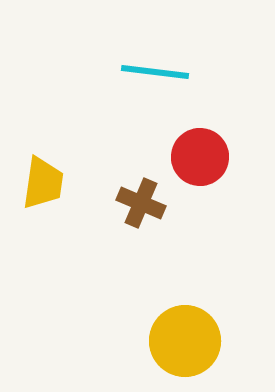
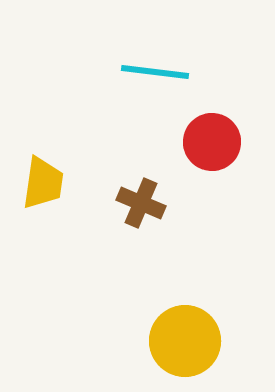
red circle: moved 12 px right, 15 px up
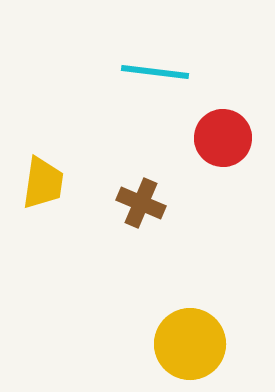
red circle: moved 11 px right, 4 px up
yellow circle: moved 5 px right, 3 px down
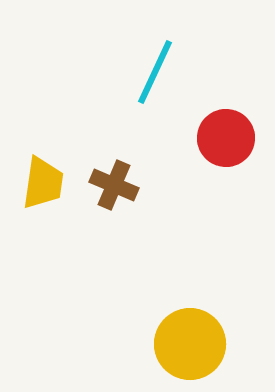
cyan line: rotated 72 degrees counterclockwise
red circle: moved 3 px right
brown cross: moved 27 px left, 18 px up
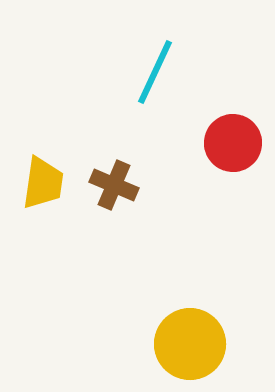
red circle: moved 7 px right, 5 px down
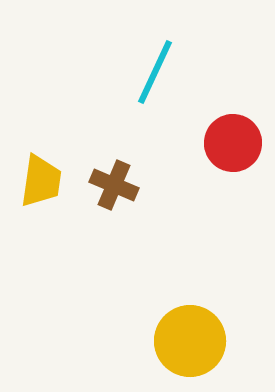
yellow trapezoid: moved 2 px left, 2 px up
yellow circle: moved 3 px up
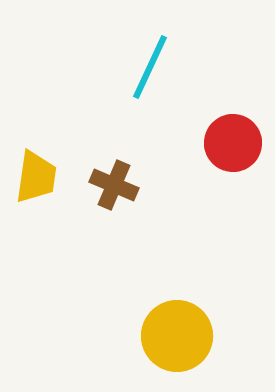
cyan line: moved 5 px left, 5 px up
yellow trapezoid: moved 5 px left, 4 px up
yellow circle: moved 13 px left, 5 px up
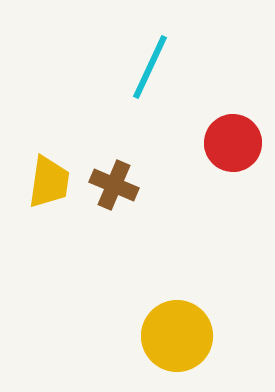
yellow trapezoid: moved 13 px right, 5 px down
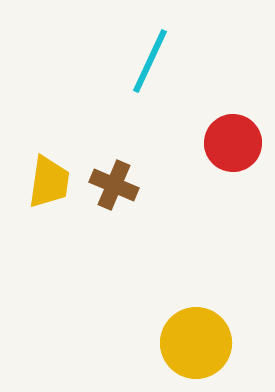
cyan line: moved 6 px up
yellow circle: moved 19 px right, 7 px down
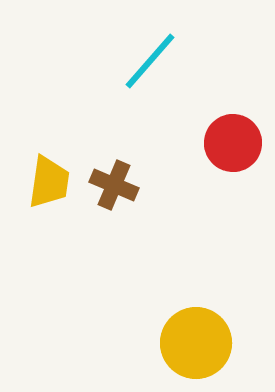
cyan line: rotated 16 degrees clockwise
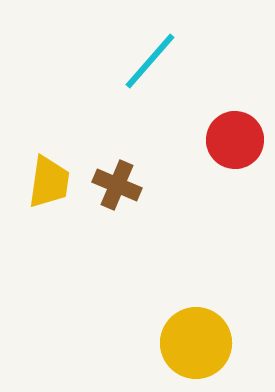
red circle: moved 2 px right, 3 px up
brown cross: moved 3 px right
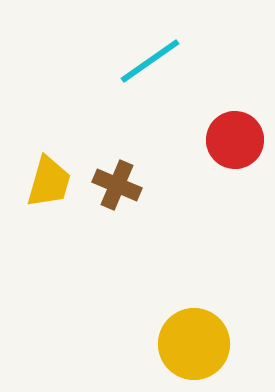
cyan line: rotated 14 degrees clockwise
yellow trapezoid: rotated 8 degrees clockwise
yellow circle: moved 2 px left, 1 px down
